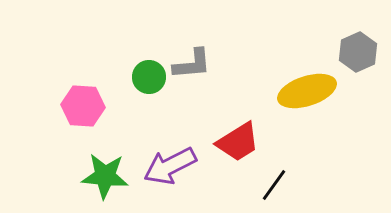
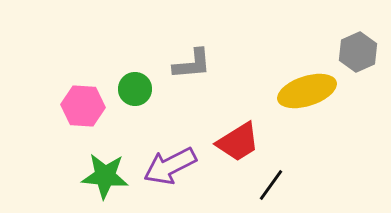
green circle: moved 14 px left, 12 px down
black line: moved 3 px left
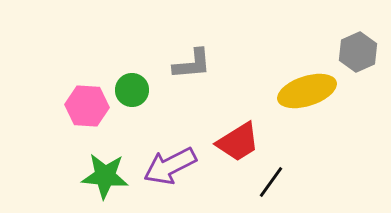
green circle: moved 3 px left, 1 px down
pink hexagon: moved 4 px right
black line: moved 3 px up
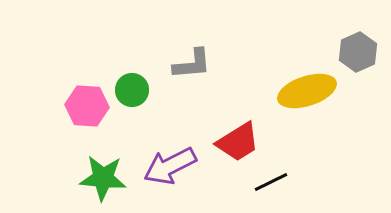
green star: moved 2 px left, 2 px down
black line: rotated 28 degrees clockwise
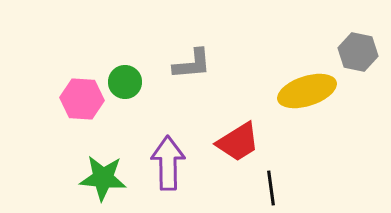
gray hexagon: rotated 24 degrees counterclockwise
green circle: moved 7 px left, 8 px up
pink hexagon: moved 5 px left, 7 px up
purple arrow: moved 2 px left, 3 px up; rotated 116 degrees clockwise
black line: moved 6 px down; rotated 72 degrees counterclockwise
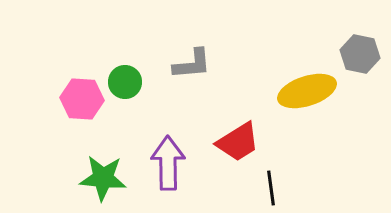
gray hexagon: moved 2 px right, 2 px down
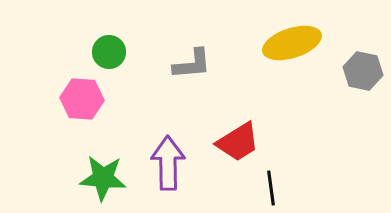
gray hexagon: moved 3 px right, 17 px down
green circle: moved 16 px left, 30 px up
yellow ellipse: moved 15 px left, 48 px up
